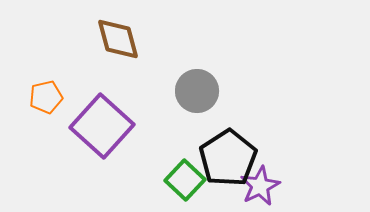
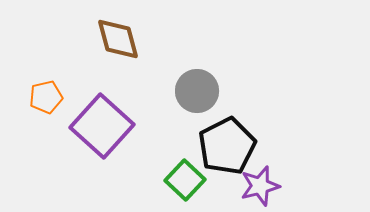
black pentagon: moved 1 px left, 12 px up; rotated 6 degrees clockwise
purple star: rotated 12 degrees clockwise
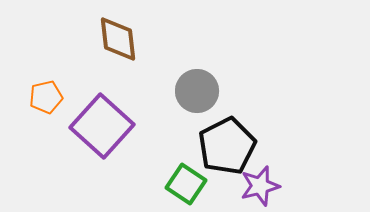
brown diamond: rotated 9 degrees clockwise
green square: moved 1 px right, 4 px down; rotated 9 degrees counterclockwise
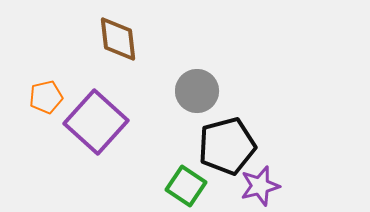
purple square: moved 6 px left, 4 px up
black pentagon: rotated 12 degrees clockwise
green square: moved 2 px down
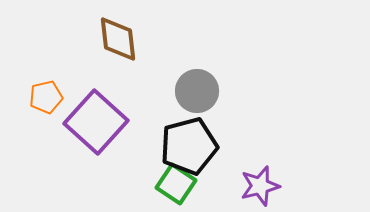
black pentagon: moved 38 px left
green square: moved 10 px left, 2 px up
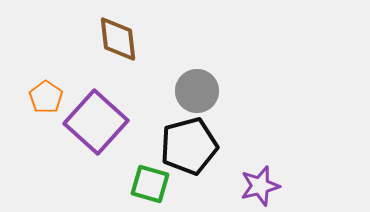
orange pentagon: rotated 24 degrees counterclockwise
green square: moved 26 px left; rotated 18 degrees counterclockwise
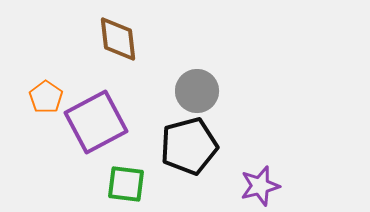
purple square: rotated 20 degrees clockwise
green square: moved 24 px left; rotated 9 degrees counterclockwise
